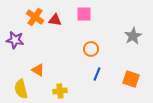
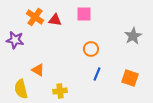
orange square: moved 1 px left, 1 px up
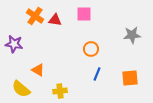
orange cross: moved 1 px up
gray star: moved 1 px left, 1 px up; rotated 24 degrees clockwise
purple star: moved 1 px left, 4 px down
orange square: rotated 24 degrees counterclockwise
yellow semicircle: rotated 36 degrees counterclockwise
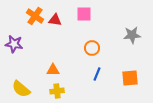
orange circle: moved 1 px right, 1 px up
orange triangle: moved 15 px right; rotated 32 degrees counterclockwise
yellow cross: moved 3 px left
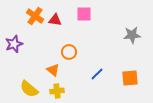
purple star: rotated 30 degrees counterclockwise
orange circle: moved 23 px left, 4 px down
orange triangle: rotated 40 degrees clockwise
blue line: rotated 24 degrees clockwise
yellow semicircle: moved 8 px right
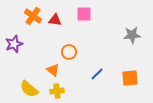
orange cross: moved 2 px left
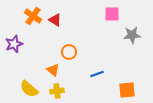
pink square: moved 28 px right
red triangle: rotated 24 degrees clockwise
blue line: rotated 24 degrees clockwise
orange square: moved 3 px left, 12 px down
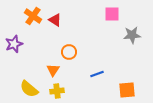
orange triangle: rotated 24 degrees clockwise
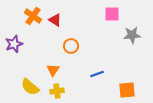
orange circle: moved 2 px right, 6 px up
yellow semicircle: moved 1 px right, 2 px up
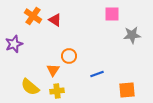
orange circle: moved 2 px left, 10 px down
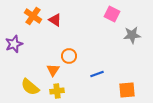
pink square: rotated 28 degrees clockwise
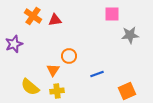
pink square: rotated 28 degrees counterclockwise
red triangle: rotated 40 degrees counterclockwise
gray star: moved 2 px left
orange square: moved 1 px down; rotated 18 degrees counterclockwise
